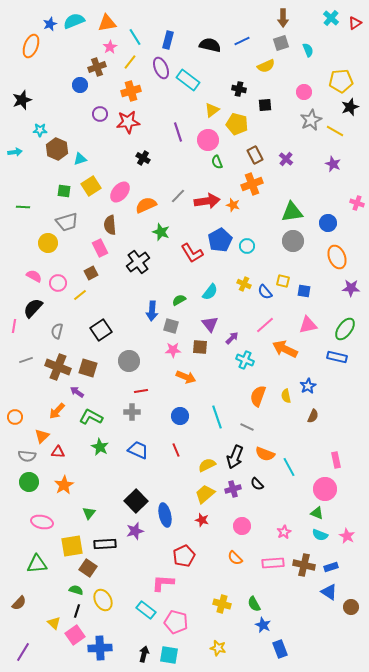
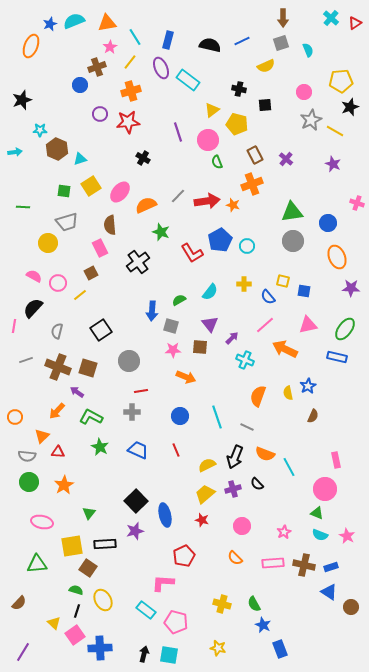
yellow cross at (244, 284): rotated 24 degrees counterclockwise
blue semicircle at (265, 292): moved 3 px right, 5 px down
yellow semicircle at (286, 396): moved 2 px right, 3 px up
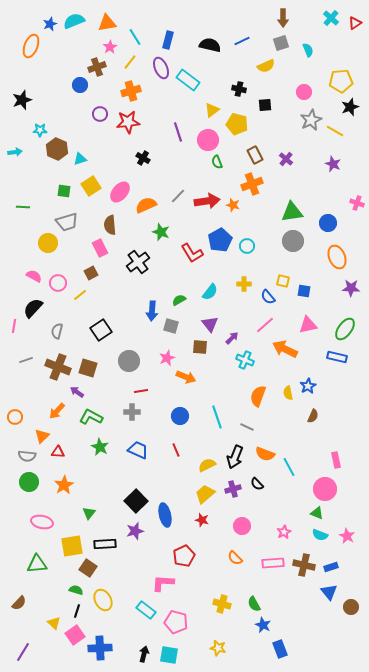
pink star at (173, 350): moved 6 px left, 8 px down; rotated 21 degrees counterclockwise
blue triangle at (329, 592): rotated 18 degrees clockwise
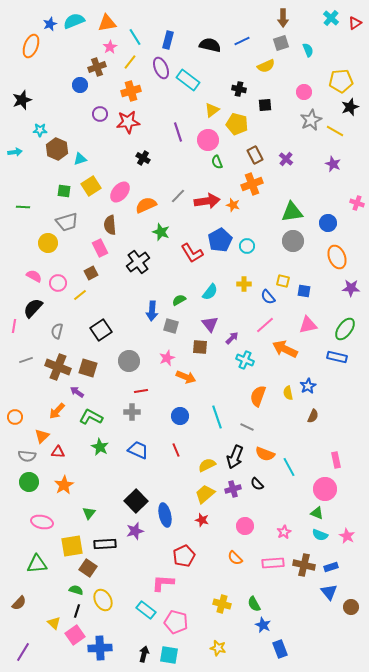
pink circle at (242, 526): moved 3 px right
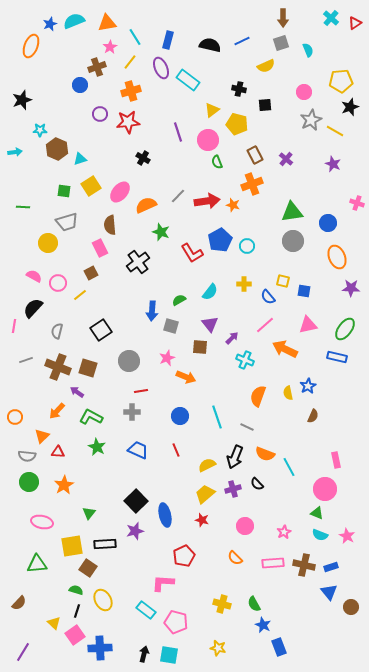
green star at (100, 447): moved 3 px left
blue rectangle at (280, 649): moved 1 px left, 2 px up
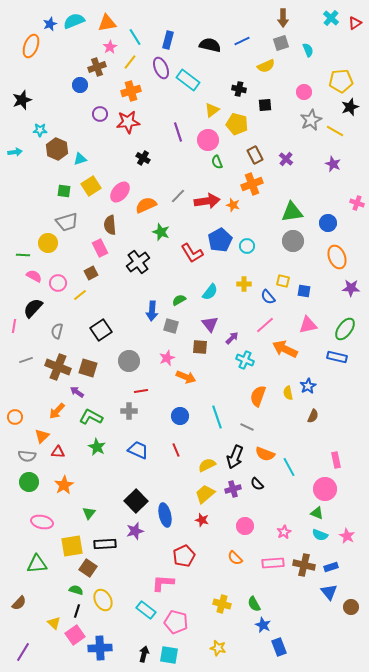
green line at (23, 207): moved 48 px down
gray cross at (132, 412): moved 3 px left, 1 px up
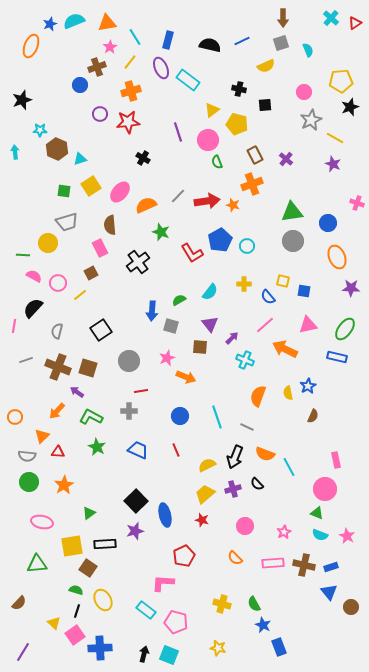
yellow line at (335, 131): moved 7 px down
cyan arrow at (15, 152): rotated 88 degrees counterclockwise
green triangle at (89, 513): rotated 16 degrees clockwise
cyan square at (169, 655): rotated 12 degrees clockwise
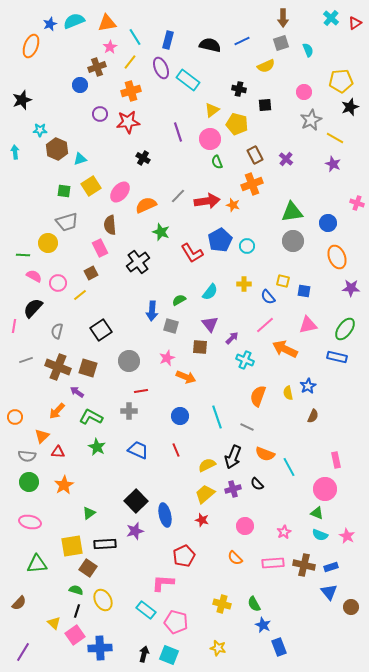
pink circle at (208, 140): moved 2 px right, 1 px up
black arrow at (235, 457): moved 2 px left
pink ellipse at (42, 522): moved 12 px left
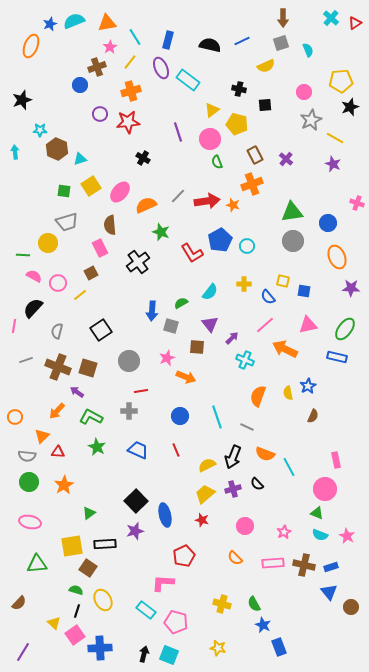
green semicircle at (179, 300): moved 2 px right, 3 px down
brown square at (200, 347): moved 3 px left
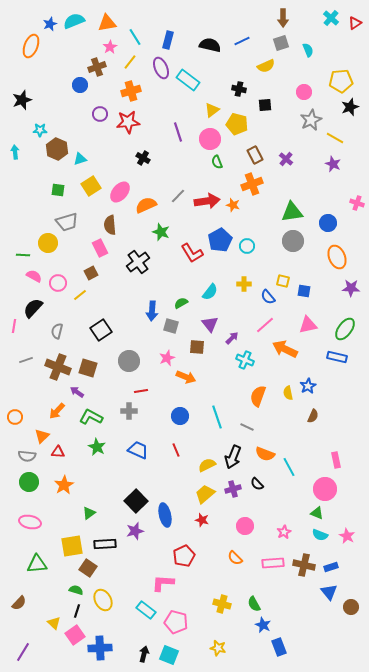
green square at (64, 191): moved 6 px left, 1 px up
